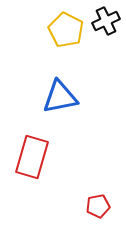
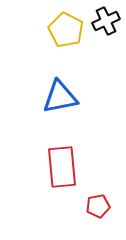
red rectangle: moved 30 px right, 10 px down; rotated 21 degrees counterclockwise
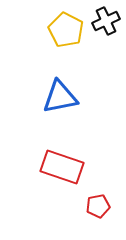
red rectangle: rotated 66 degrees counterclockwise
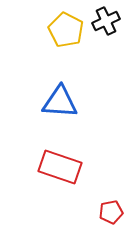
blue triangle: moved 5 px down; rotated 15 degrees clockwise
red rectangle: moved 2 px left
red pentagon: moved 13 px right, 6 px down
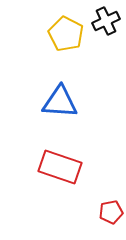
yellow pentagon: moved 4 px down
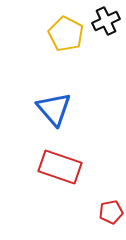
blue triangle: moved 6 px left, 7 px down; rotated 45 degrees clockwise
